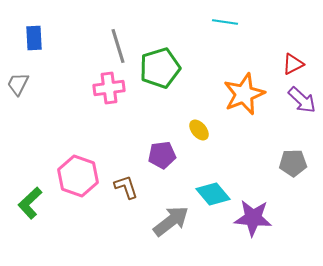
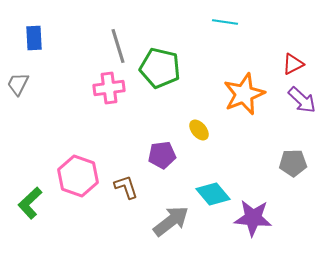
green pentagon: rotated 30 degrees clockwise
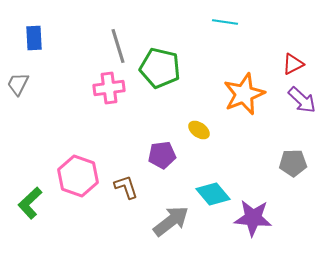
yellow ellipse: rotated 15 degrees counterclockwise
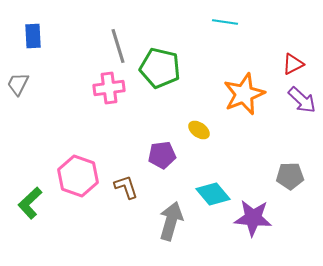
blue rectangle: moved 1 px left, 2 px up
gray pentagon: moved 3 px left, 13 px down
gray arrow: rotated 36 degrees counterclockwise
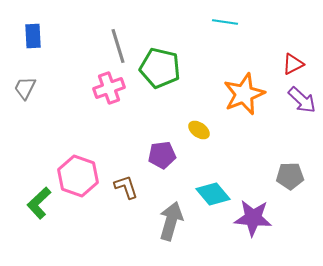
gray trapezoid: moved 7 px right, 4 px down
pink cross: rotated 12 degrees counterclockwise
green L-shape: moved 9 px right
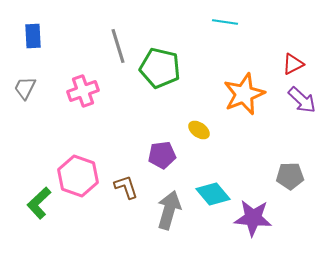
pink cross: moved 26 px left, 3 px down
gray arrow: moved 2 px left, 11 px up
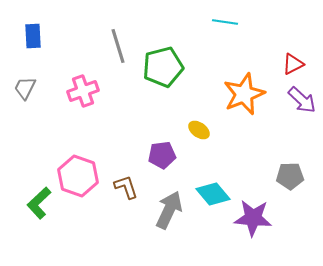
green pentagon: moved 3 px right, 1 px up; rotated 27 degrees counterclockwise
gray arrow: rotated 9 degrees clockwise
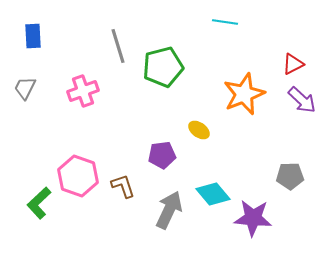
brown L-shape: moved 3 px left, 1 px up
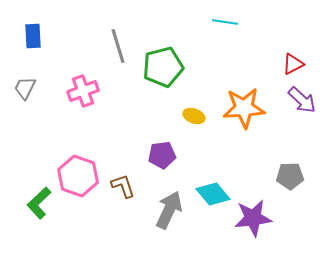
orange star: moved 14 px down; rotated 18 degrees clockwise
yellow ellipse: moved 5 px left, 14 px up; rotated 15 degrees counterclockwise
purple star: rotated 12 degrees counterclockwise
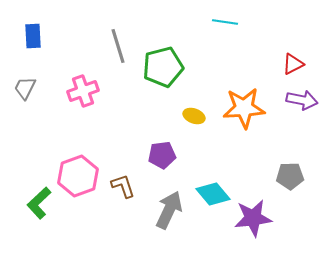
purple arrow: rotated 32 degrees counterclockwise
pink hexagon: rotated 21 degrees clockwise
